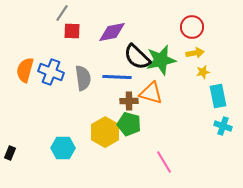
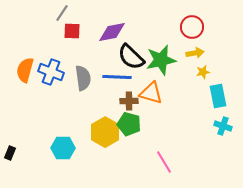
black semicircle: moved 6 px left
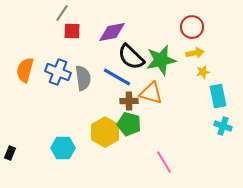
blue cross: moved 7 px right
blue line: rotated 28 degrees clockwise
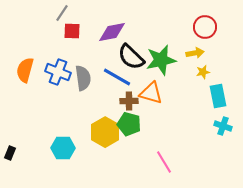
red circle: moved 13 px right
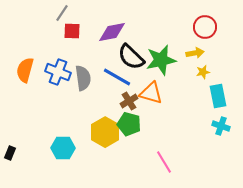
brown cross: rotated 30 degrees counterclockwise
cyan cross: moved 2 px left
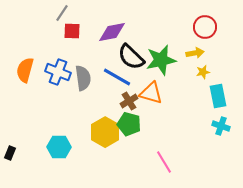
cyan hexagon: moved 4 px left, 1 px up
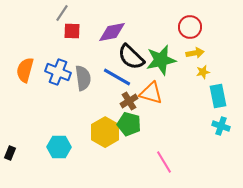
red circle: moved 15 px left
